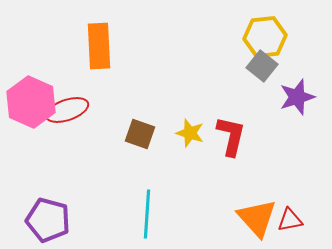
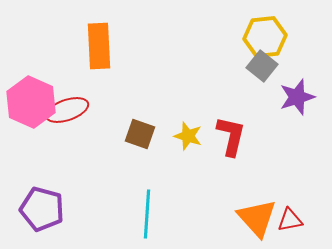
yellow star: moved 2 px left, 3 px down
purple pentagon: moved 6 px left, 11 px up
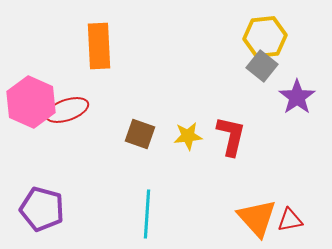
purple star: rotated 18 degrees counterclockwise
yellow star: rotated 24 degrees counterclockwise
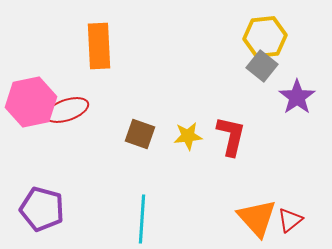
pink hexagon: rotated 24 degrees clockwise
cyan line: moved 5 px left, 5 px down
red triangle: rotated 28 degrees counterclockwise
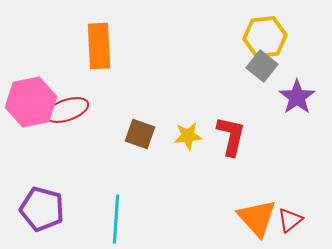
cyan line: moved 26 px left
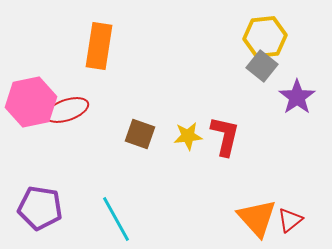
orange rectangle: rotated 12 degrees clockwise
red L-shape: moved 6 px left
purple pentagon: moved 2 px left, 1 px up; rotated 6 degrees counterclockwise
cyan line: rotated 33 degrees counterclockwise
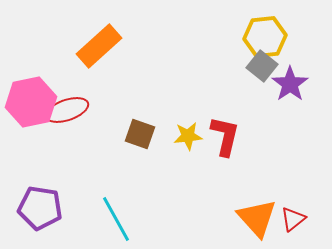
orange rectangle: rotated 39 degrees clockwise
purple star: moved 7 px left, 13 px up
red triangle: moved 3 px right, 1 px up
